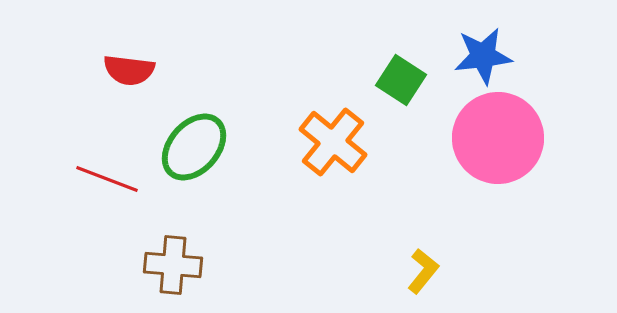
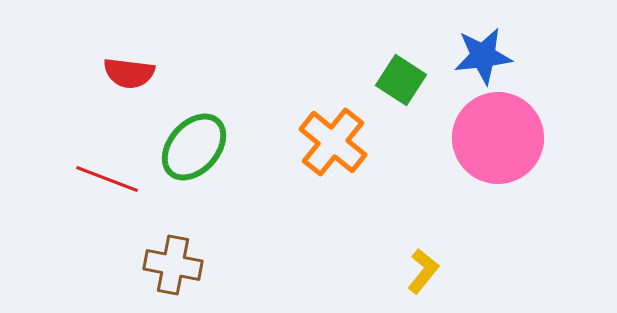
red semicircle: moved 3 px down
brown cross: rotated 6 degrees clockwise
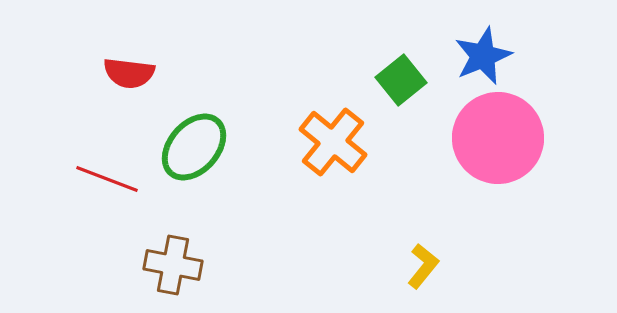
blue star: rotated 16 degrees counterclockwise
green square: rotated 18 degrees clockwise
yellow L-shape: moved 5 px up
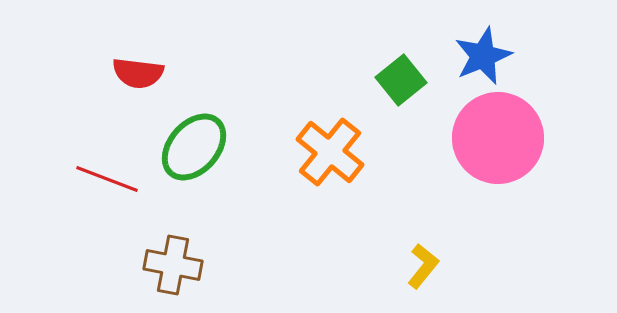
red semicircle: moved 9 px right
orange cross: moved 3 px left, 10 px down
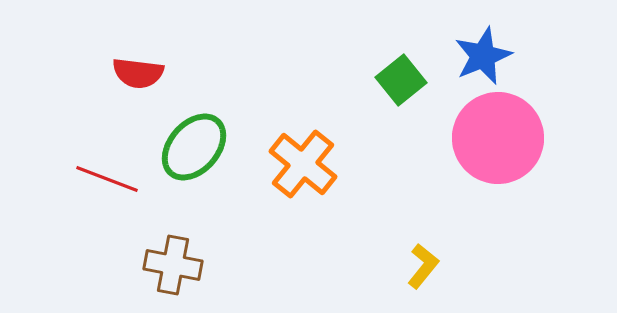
orange cross: moved 27 px left, 12 px down
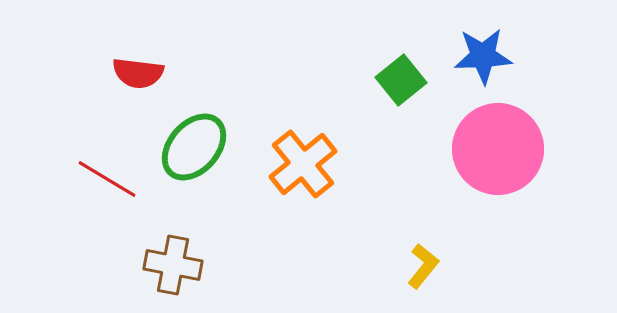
blue star: rotated 20 degrees clockwise
pink circle: moved 11 px down
orange cross: rotated 12 degrees clockwise
red line: rotated 10 degrees clockwise
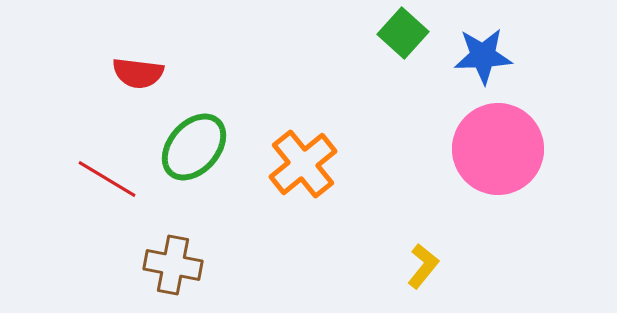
green square: moved 2 px right, 47 px up; rotated 9 degrees counterclockwise
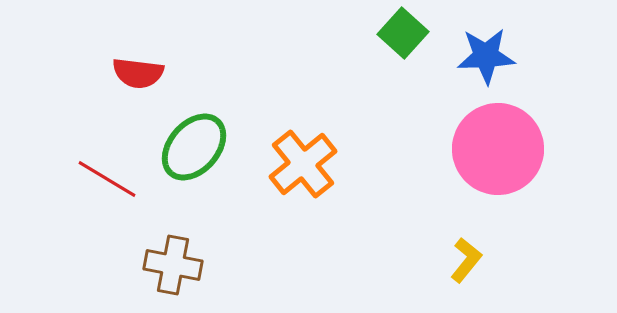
blue star: moved 3 px right
yellow L-shape: moved 43 px right, 6 px up
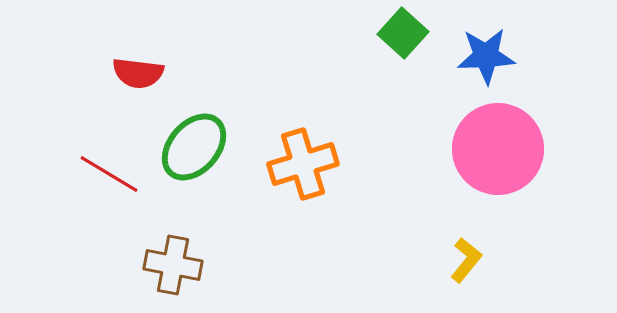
orange cross: rotated 22 degrees clockwise
red line: moved 2 px right, 5 px up
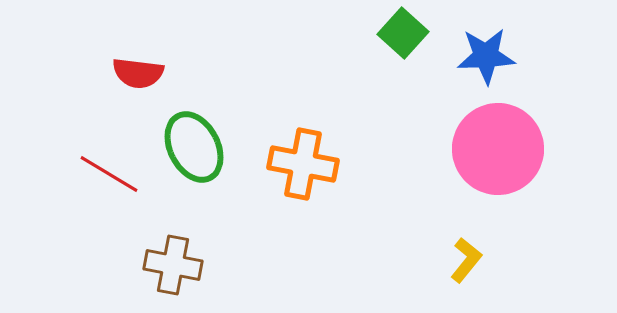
green ellipse: rotated 68 degrees counterclockwise
orange cross: rotated 28 degrees clockwise
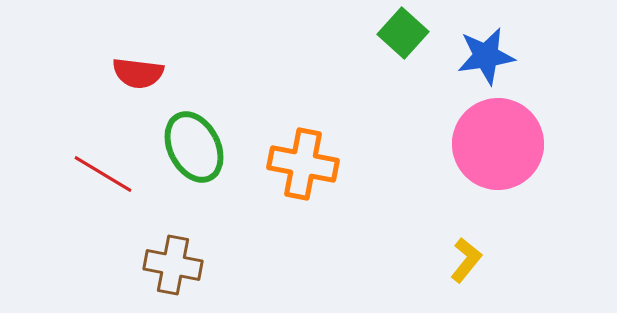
blue star: rotated 6 degrees counterclockwise
pink circle: moved 5 px up
red line: moved 6 px left
